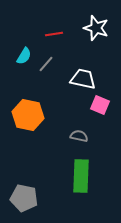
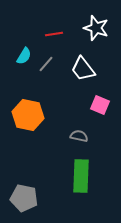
white trapezoid: moved 10 px up; rotated 140 degrees counterclockwise
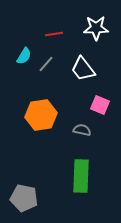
white star: rotated 20 degrees counterclockwise
orange hexagon: moved 13 px right; rotated 20 degrees counterclockwise
gray semicircle: moved 3 px right, 6 px up
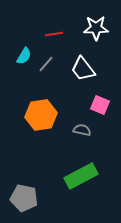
green rectangle: rotated 60 degrees clockwise
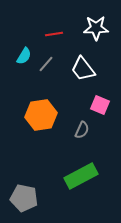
gray semicircle: rotated 102 degrees clockwise
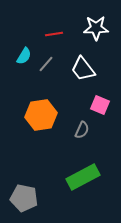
green rectangle: moved 2 px right, 1 px down
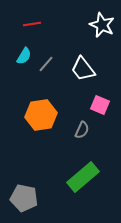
white star: moved 6 px right, 3 px up; rotated 25 degrees clockwise
red line: moved 22 px left, 10 px up
green rectangle: rotated 12 degrees counterclockwise
